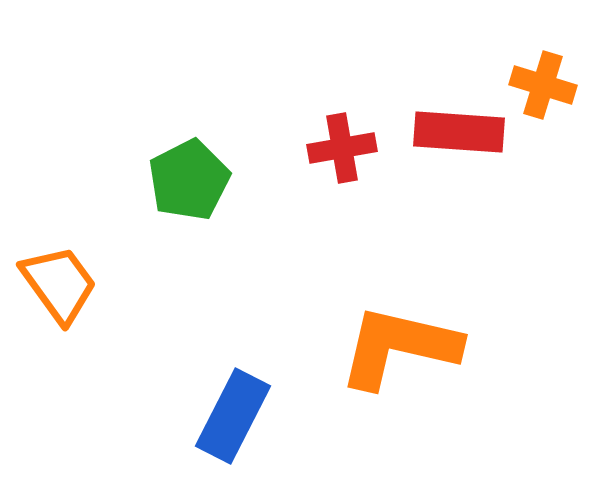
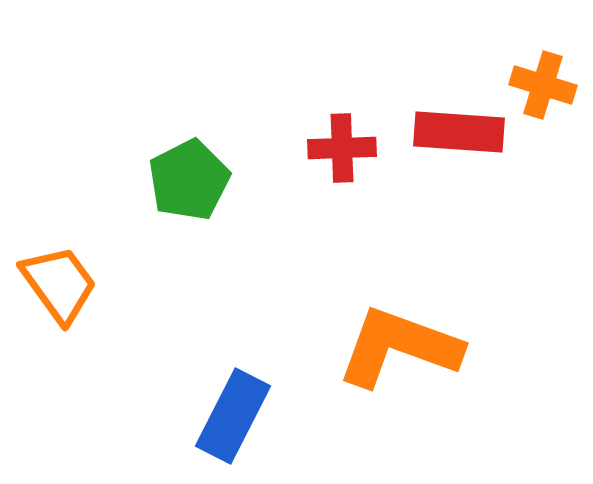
red cross: rotated 8 degrees clockwise
orange L-shape: rotated 7 degrees clockwise
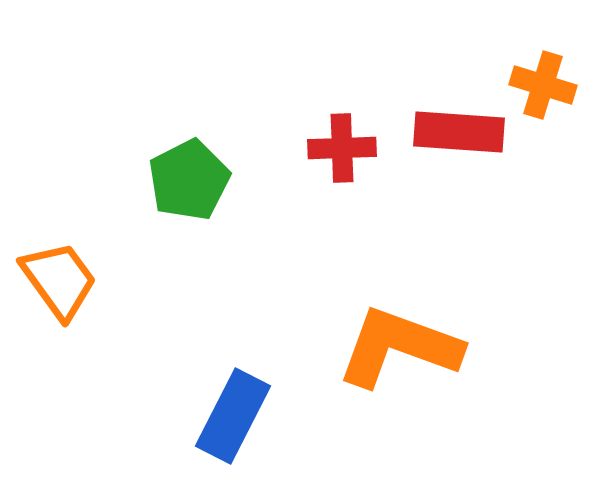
orange trapezoid: moved 4 px up
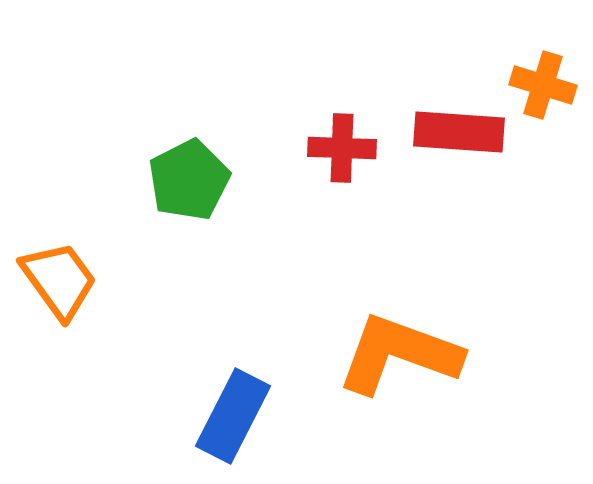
red cross: rotated 4 degrees clockwise
orange L-shape: moved 7 px down
